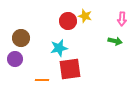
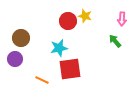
green arrow: rotated 144 degrees counterclockwise
orange line: rotated 24 degrees clockwise
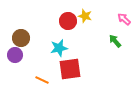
pink arrow: moved 2 px right; rotated 128 degrees clockwise
purple circle: moved 4 px up
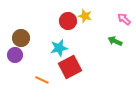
green arrow: rotated 24 degrees counterclockwise
red square: moved 2 px up; rotated 20 degrees counterclockwise
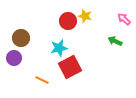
purple circle: moved 1 px left, 3 px down
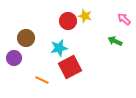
brown circle: moved 5 px right
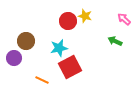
brown circle: moved 3 px down
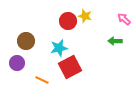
green arrow: rotated 24 degrees counterclockwise
purple circle: moved 3 px right, 5 px down
